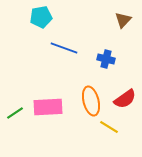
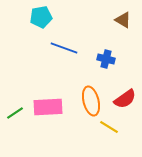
brown triangle: rotated 42 degrees counterclockwise
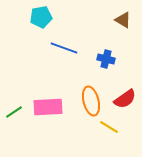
green line: moved 1 px left, 1 px up
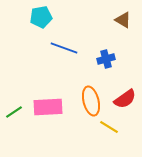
blue cross: rotated 30 degrees counterclockwise
